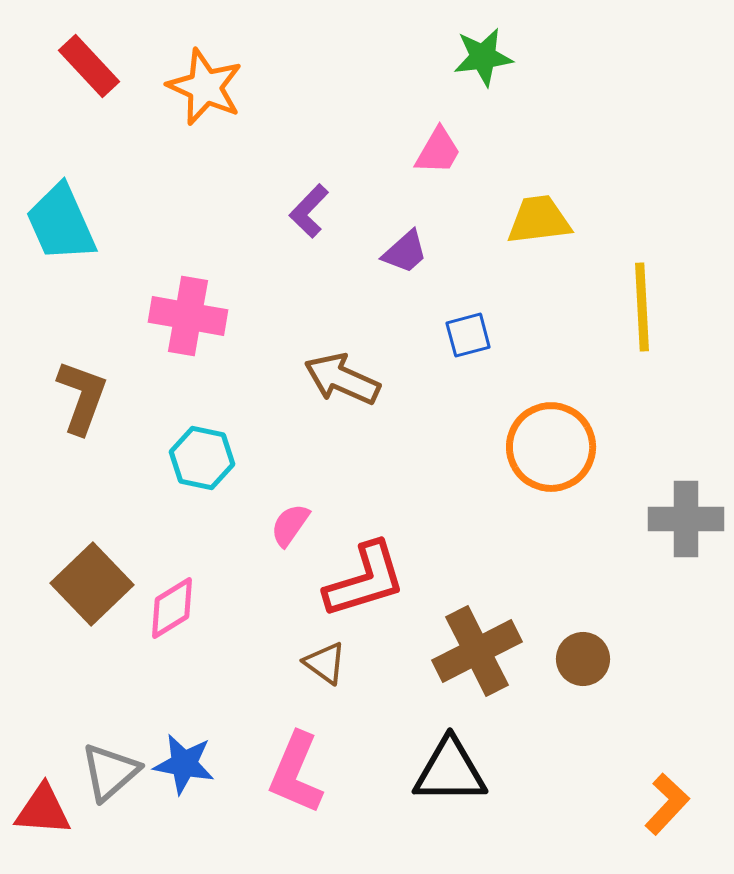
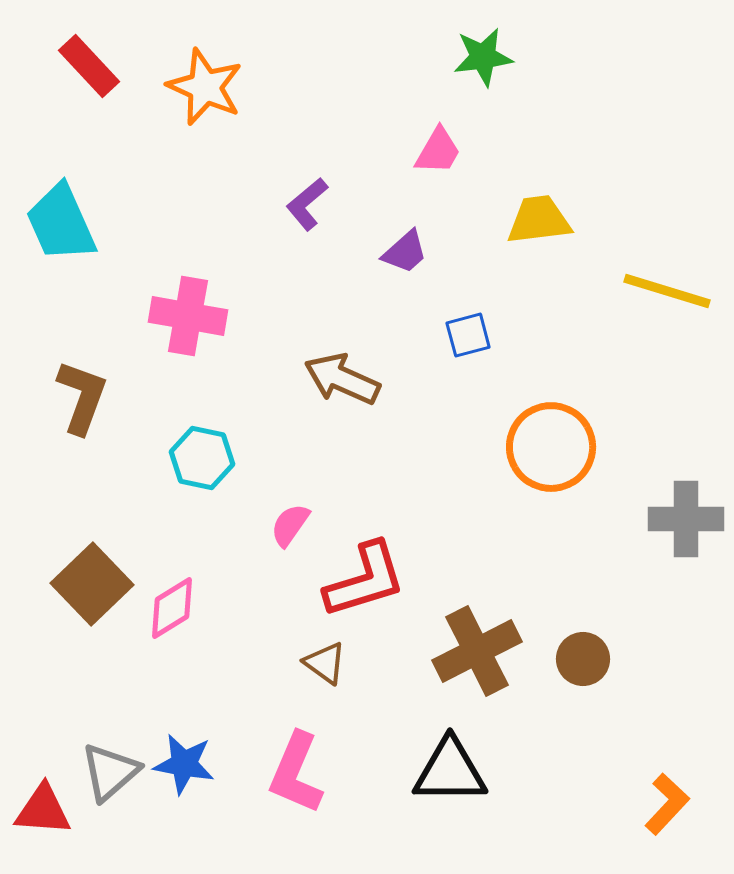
purple L-shape: moved 2 px left, 7 px up; rotated 6 degrees clockwise
yellow line: moved 25 px right, 16 px up; rotated 70 degrees counterclockwise
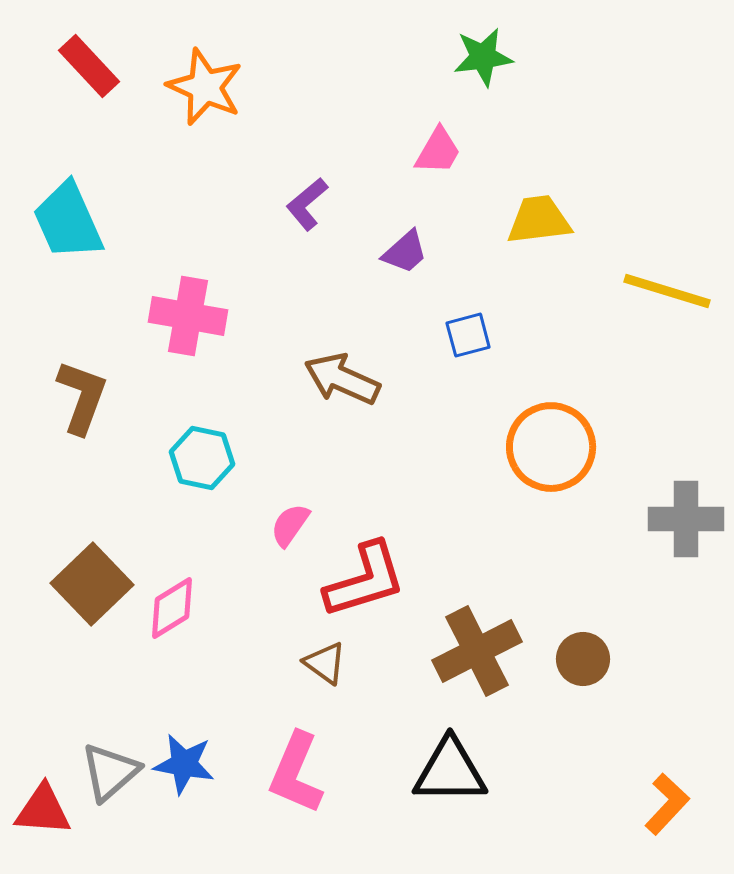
cyan trapezoid: moved 7 px right, 2 px up
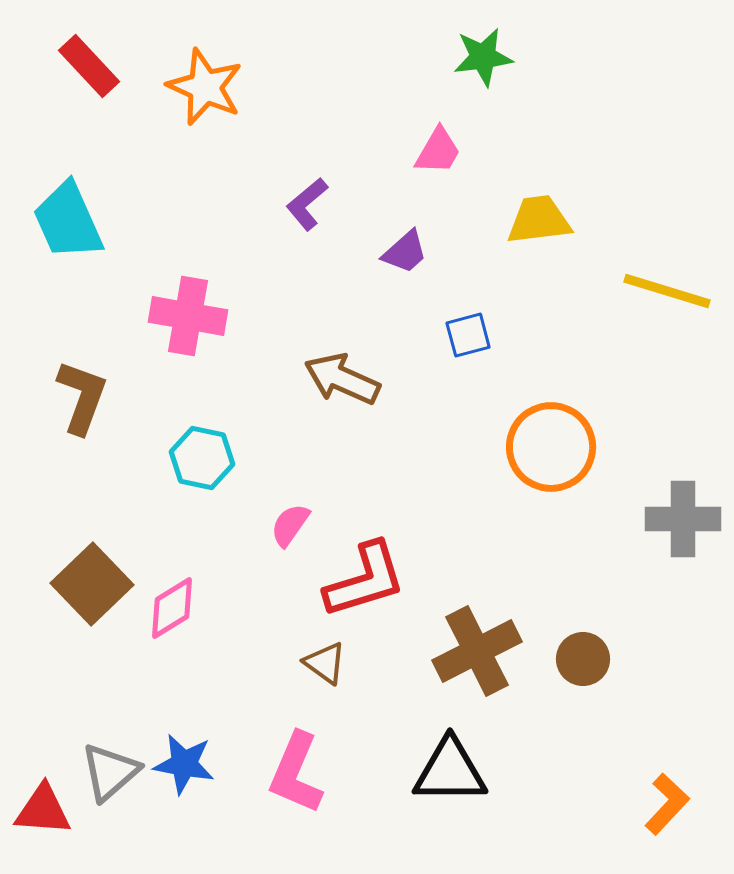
gray cross: moved 3 px left
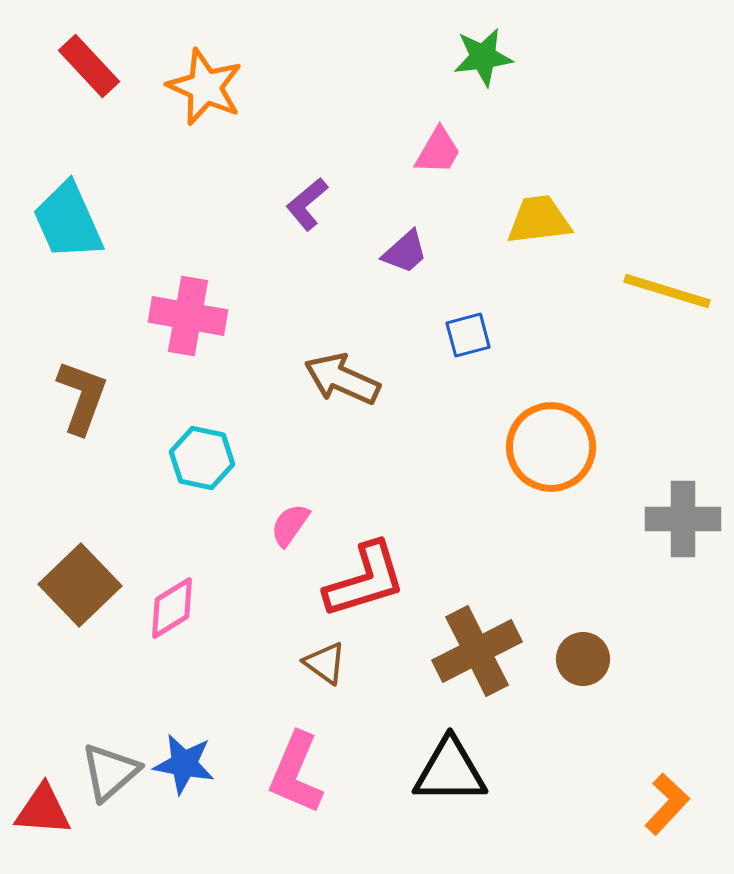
brown square: moved 12 px left, 1 px down
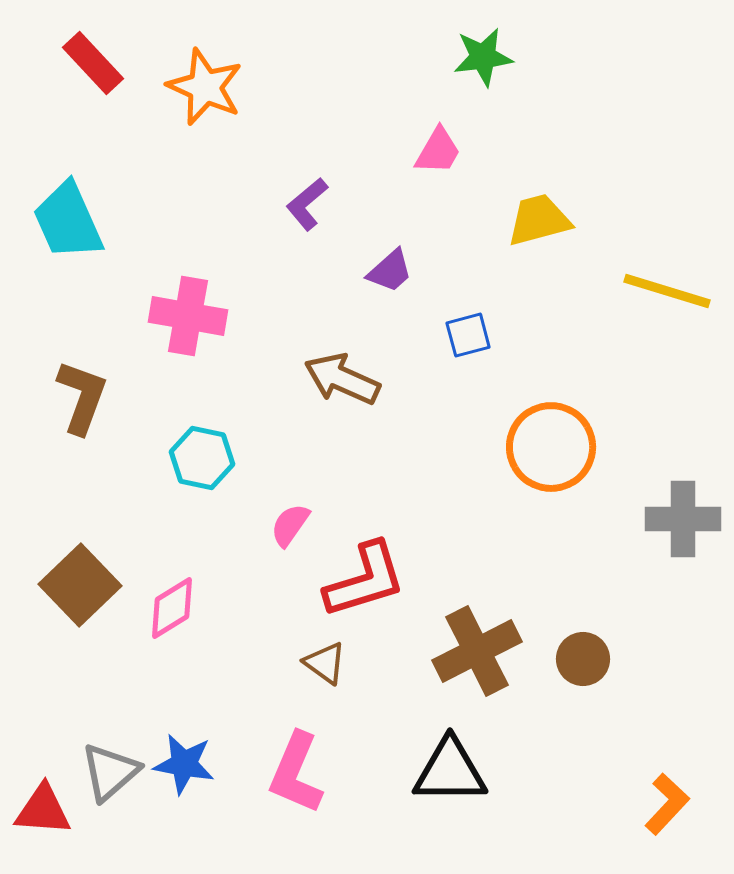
red rectangle: moved 4 px right, 3 px up
yellow trapezoid: rotated 8 degrees counterclockwise
purple trapezoid: moved 15 px left, 19 px down
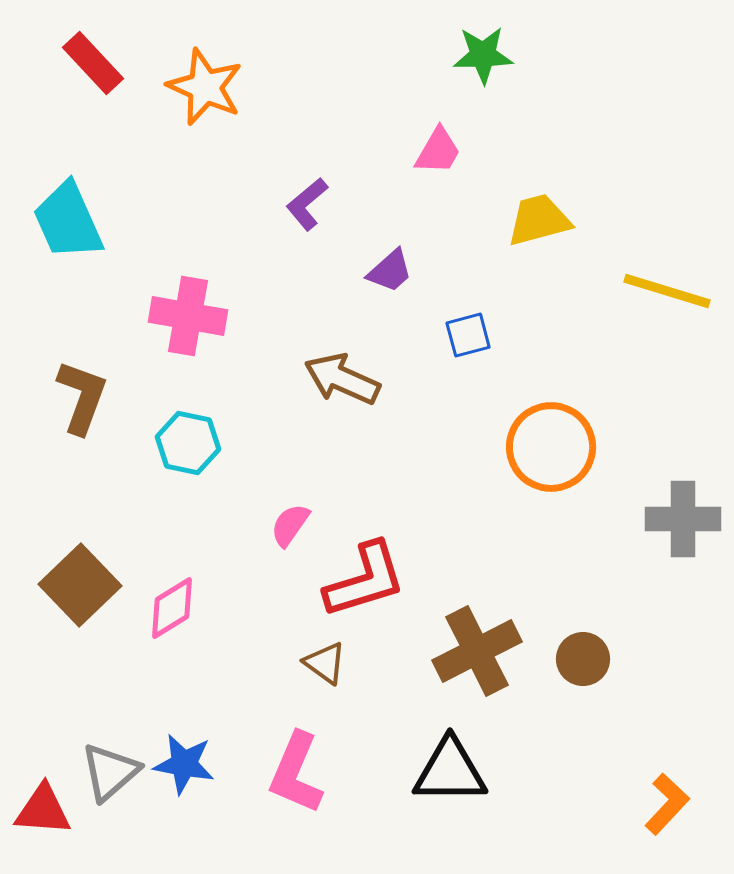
green star: moved 2 px up; rotated 6 degrees clockwise
cyan hexagon: moved 14 px left, 15 px up
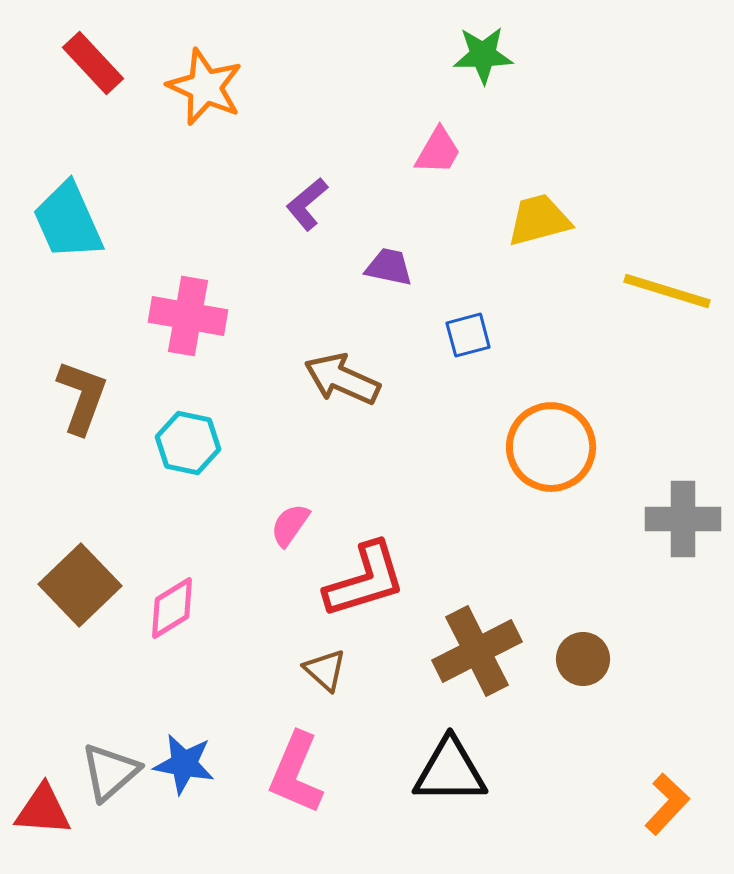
purple trapezoid: moved 1 px left, 4 px up; rotated 126 degrees counterclockwise
brown triangle: moved 7 px down; rotated 6 degrees clockwise
